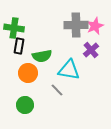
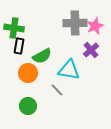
gray cross: moved 1 px left, 2 px up
green semicircle: rotated 18 degrees counterclockwise
green circle: moved 3 px right, 1 px down
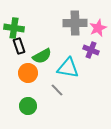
pink star: moved 3 px right, 2 px down
black rectangle: rotated 28 degrees counterclockwise
purple cross: rotated 28 degrees counterclockwise
cyan triangle: moved 1 px left, 2 px up
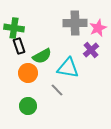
purple cross: rotated 28 degrees clockwise
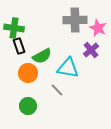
gray cross: moved 3 px up
pink star: rotated 24 degrees counterclockwise
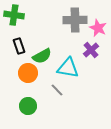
green cross: moved 13 px up
